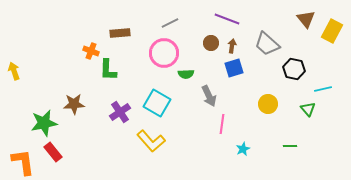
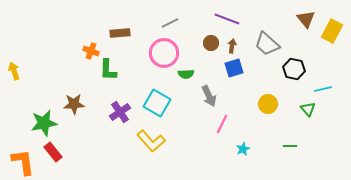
pink line: rotated 18 degrees clockwise
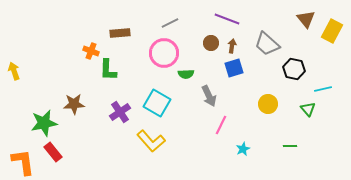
pink line: moved 1 px left, 1 px down
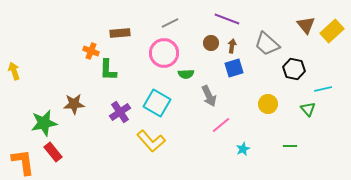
brown triangle: moved 6 px down
yellow rectangle: rotated 20 degrees clockwise
pink line: rotated 24 degrees clockwise
